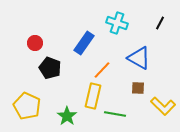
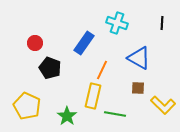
black line: moved 2 px right; rotated 24 degrees counterclockwise
orange line: rotated 18 degrees counterclockwise
yellow L-shape: moved 1 px up
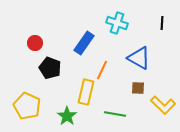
yellow rectangle: moved 7 px left, 4 px up
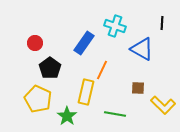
cyan cross: moved 2 px left, 3 px down
blue triangle: moved 3 px right, 9 px up
black pentagon: rotated 15 degrees clockwise
yellow pentagon: moved 11 px right, 7 px up
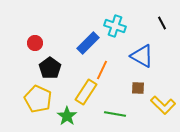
black line: rotated 32 degrees counterclockwise
blue rectangle: moved 4 px right; rotated 10 degrees clockwise
blue triangle: moved 7 px down
yellow rectangle: rotated 20 degrees clockwise
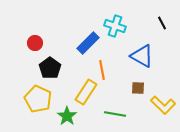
orange line: rotated 36 degrees counterclockwise
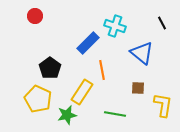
red circle: moved 27 px up
blue triangle: moved 3 px up; rotated 10 degrees clockwise
yellow rectangle: moved 4 px left
yellow L-shape: rotated 125 degrees counterclockwise
green star: moved 1 px up; rotated 24 degrees clockwise
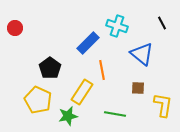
red circle: moved 20 px left, 12 px down
cyan cross: moved 2 px right
blue triangle: moved 1 px down
yellow pentagon: moved 1 px down
green star: moved 1 px right, 1 px down
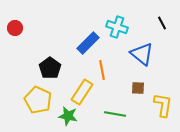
cyan cross: moved 1 px down
green star: rotated 24 degrees clockwise
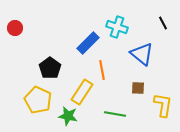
black line: moved 1 px right
